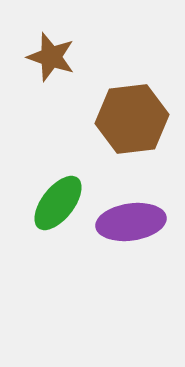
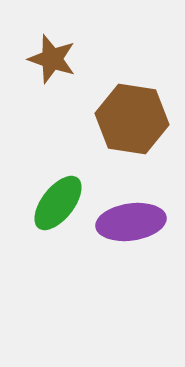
brown star: moved 1 px right, 2 px down
brown hexagon: rotated 16 degrees clockwise
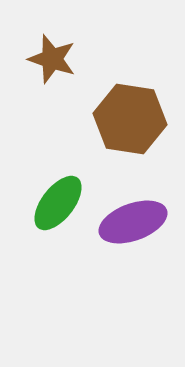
brown hexagon: moved 2 px left
purple ellipse: moved 2 px right; rotated 12 degrees counterclockwise
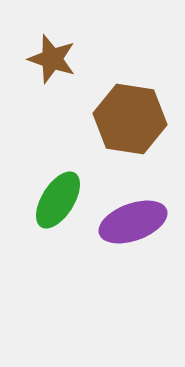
green ellipse: moved 3 px up; rotated 6 degrees counterclockwise
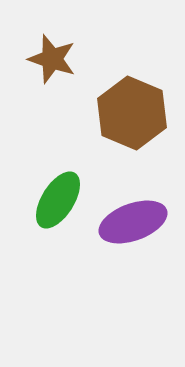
brown hexagon: moved 2 px right, 6 px up; rotated 14 degrees clockwise
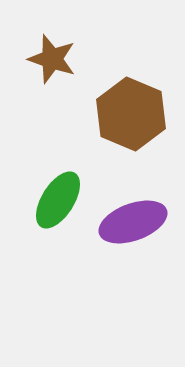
brown hexagon: moved 1 px left, 1 px down
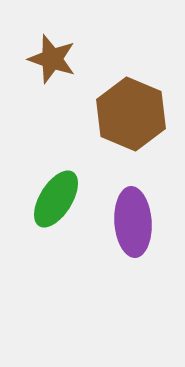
green ellipse: moved 2 px left, 1 px up
purple ellipse: rotated 74 degrees counterclockwise
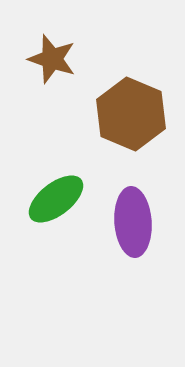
green ellipse: rotated 20 degrees clockwise
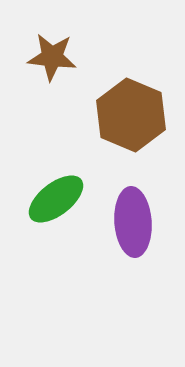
brown star: moved 2 px up; rotated 12 degrees counterclockwise
brown hexagon: moved 1 px down
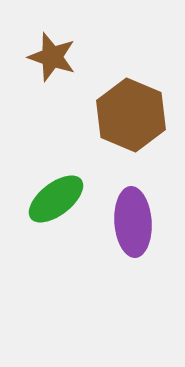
brown star: rotated 12 degrees clockwise
